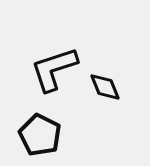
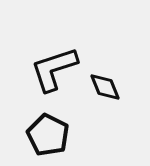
black pentagon: moved 8 px right
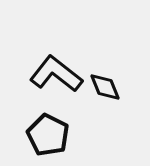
black L-shape: moved 2 px right, 5 px down; rotated 56 degrees clockwise
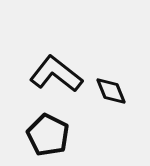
black diamond: moved 6 px right, 4 px down
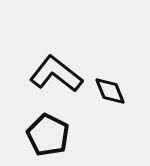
black diamond: moved 1 px left
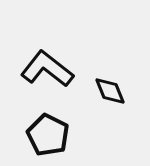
black L-shape: moved 9 px left, 5 px up
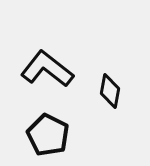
black diamond: rotated 32 degrees clockwise
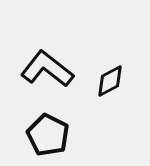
black diamond: moved 10 px up; rotated 52 degrees clockwise
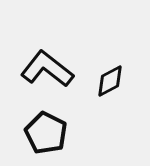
black pentagon: moved 2 px left, 2 px up
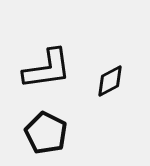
black L-shape: rotated 134 degrees clockwise
